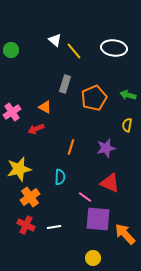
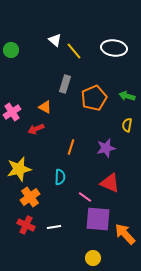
green arrow: moved 1 px left, 1 px down
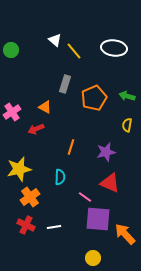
purple star: moved 4 px down
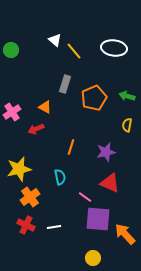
cyan semicircle: rotated 14 degrees counterclockwise
